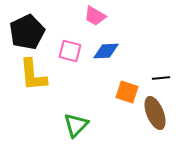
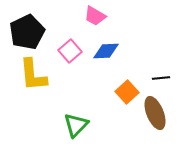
pink square: rotated 35 degrees clockwise
orange square: rotated 30 degrees clockwise
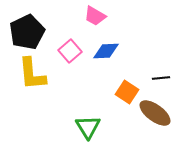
yellow L-shape: moved 1 px left, 1 px up
orange square: rotated 15 degrees counterclockwise
brown ellipse: rotated 32 degrees counterclockwise
green triangle: moved 12 px right, 2 px down; rotated 16 degrees counterclockwise
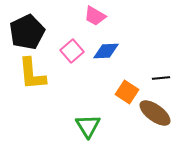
pink square: moved 2 px right
green triangle: moved 1 px up
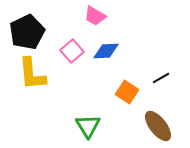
black line: rotated 24 degrees counterclockwise
brown ellipse: moved 3 px right, 13 px down; rotated 16 degrees clockwise
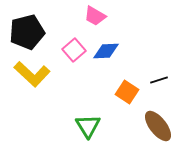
black pentagon: rotated 12 degrees clockwise
pink square: moved 2 px right, 1 px up
yellow L-shape: rotated 42 degrees counterclockwise
black line: moved 2 px left, 2 px down; rotated 12 degrees clockwise
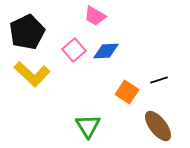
black pentagon: rotated 12 degrees counterclockwise
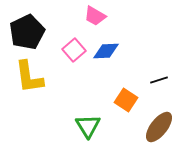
yellow L-shape: moved 3 px left, 3 px down; rotated 39 degrees clockwise
orange square: moved 1 px left, 8 px down
brown ellipse: moved 1 px right, 1 px down; rotated 76 degrees clockwise
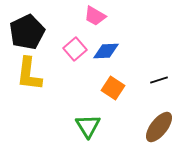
pink square: moved 1 px right, 1 px up
yellow L-shape: moved 3 px up; rotated 15 degrees clockwise
orange square: moved 13 px left, 12 px up
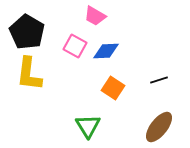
black pentagon: rotated 16 degrees counterclockwise
pink square: moved 3 px up; rotated 20 degrees counterclockwise
